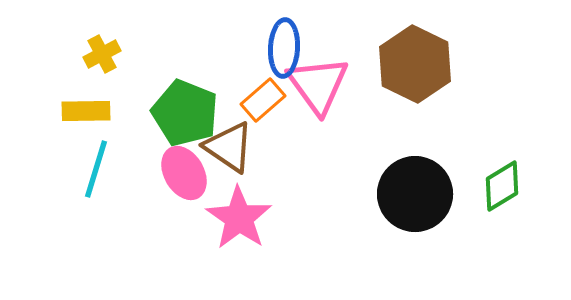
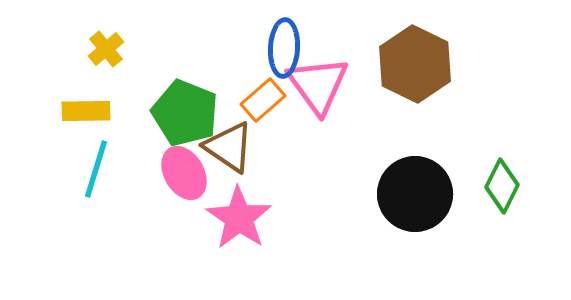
yellow cross: moved 4 px right, 5 px up; rotated 12 degrees counterclockwise
green diamond: rotated 32 degrees counterclockwise
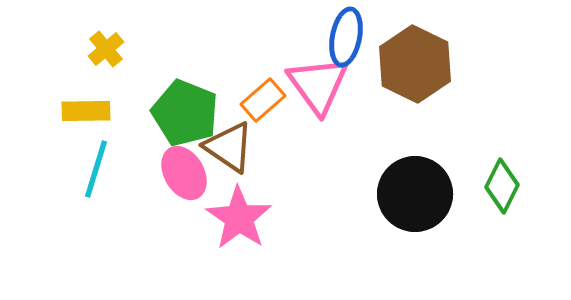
blue ellipse: moved 62 px right, 11 px up; rotated 8 degrees clockwise
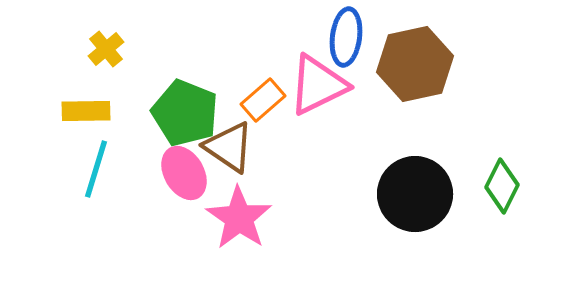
blue ellipse: rotated 4 degrees counterclockwise
brown hexagon: rotated 22 degrees clockwise
pink triangle: rotated 40 degrees clockwise
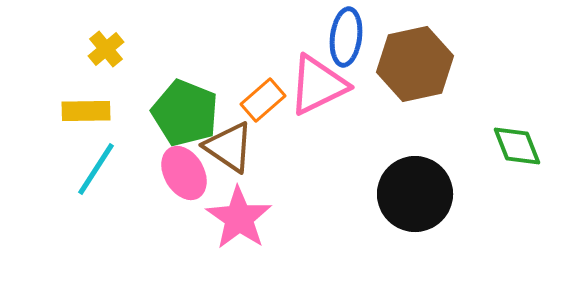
cyan line: rotated 16 degrees clockwise
green diamond: moved 15 px right, 40 px up; rotated 48 degrees counterclockwise
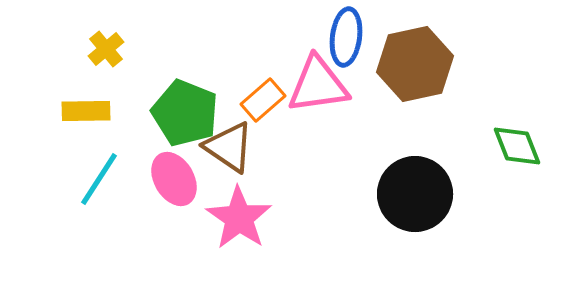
pink triangle: rotated 18 degrees clockwise
cyan line: moved 3 px right, 10 px down
pink ellipse: moved 10 px left, 6 px down
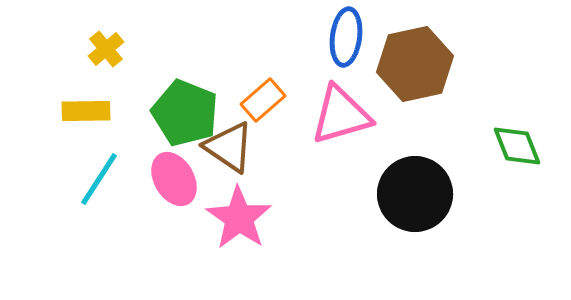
pink triangle: moved 23 px right, 30 px down; rotated 8 degrees counterclockwise
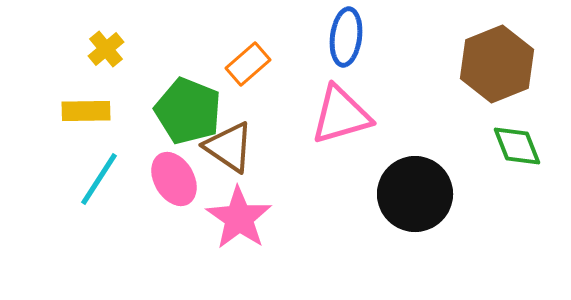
brown hexagon: moved 82 px right; rotated 10 degrees counterclockwise
orange rectangle: moved 15 px left, 36 px up
green pentagon: moved 3 px right, 2 px up
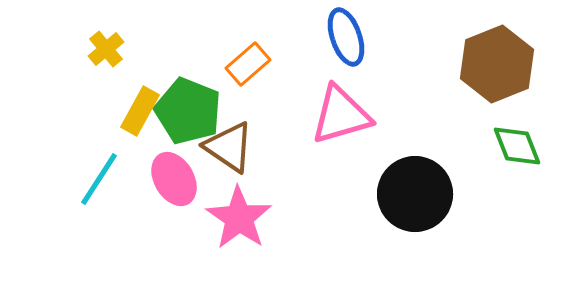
blue ellipse: rotated 26 degrees counterclockwise
yellow rectangle: moved 54 px right; rotated 60 degrees counterclockwise
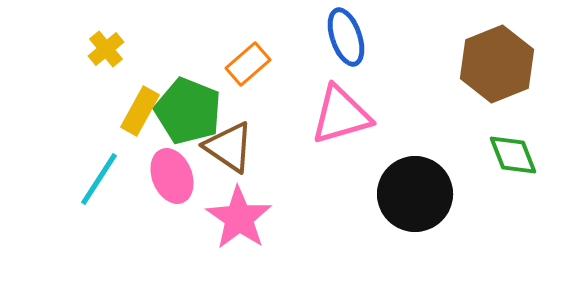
green diamond: moved 4 px left, 9 px down
pink ellipse: moved 2 px left, 3 px up; rotated 8 degrees clockwise
